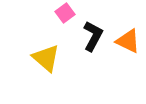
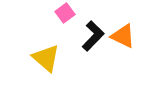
black L-shape: rotated 16 degrees clockwise
orange triangle: moved 5 px left, 5 px up
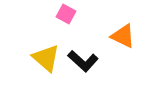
pink square: moved 1 px right, 1 px down; rotated 24 degrees counterclockwise
black L-shape: moved 10 px left, 25 px down; rotated 88 degrees clockwise
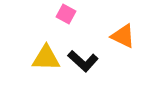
yellow triangle: rotated 40 degrees counterclockwise
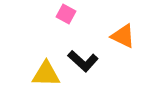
yellow triangle: moved 16 px down
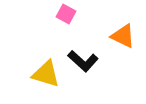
yellow triangle: rotated 16 degrees clockwise
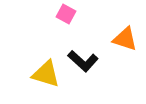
orange triangle: moved 2 px right, 3 px down; rotated 8 degrees counterclockwise
